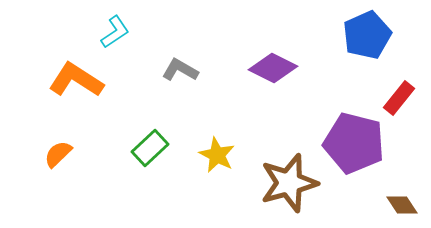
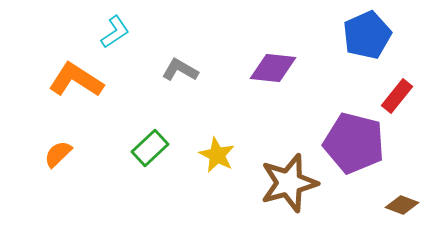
purple diamond: rotated 21 degrees counterclockwise
red rectangle: moved 2 px left, 2 px up
brown diamond: rotated 36 degrees counterclockwise
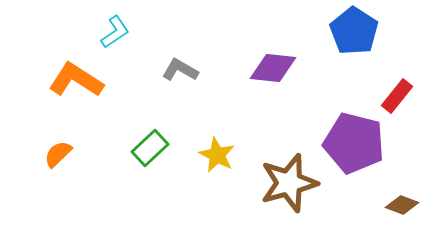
blue pentagon: moved 13 px left, 4 px up; rotated 15 degrees counterclockwise
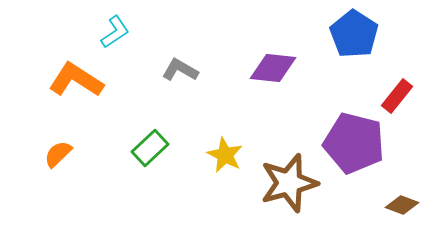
blue pentagon: moved 3 px down
yellow star: moved 8 px right
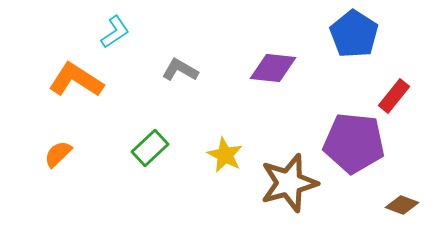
red rectangle: moved 3 px left
purple pentagon: rotated 8 degrees counterclockwise
